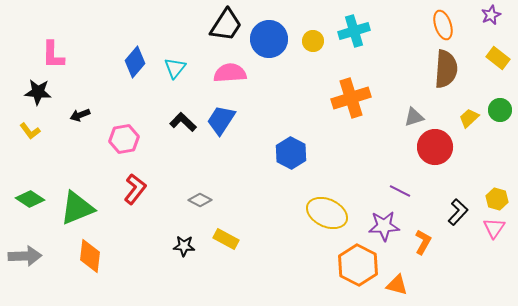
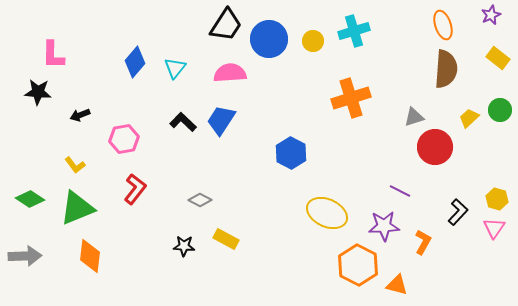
yellow L-shape at (30, 131): moved 45 px right, 34 px down
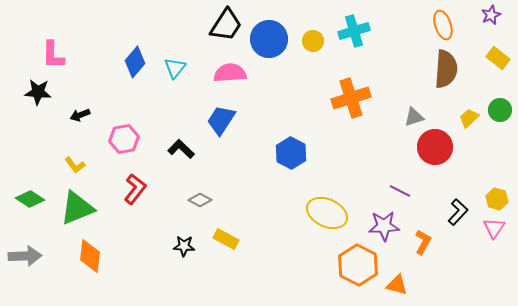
black L-shape at (183, 122): moved 2 px left, 27 px down
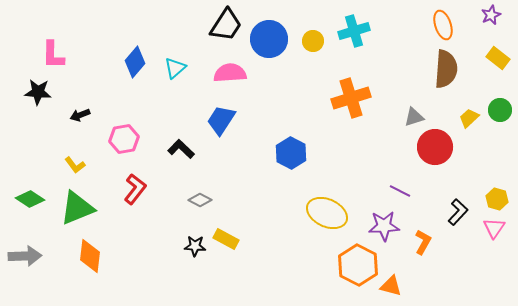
cyan triangle at (175, 68): rotated 10 degrees clockwise
black star at (184, 246): moved 11 px right
orange triangle at (397, 285): moved 6 px left, 1 px down
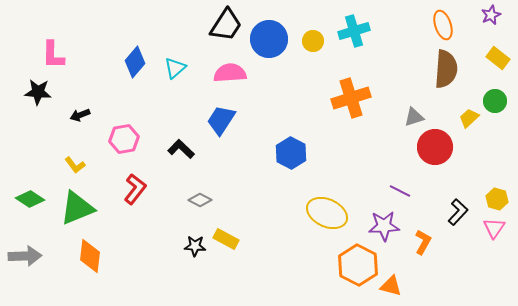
green circle at (500, 110): moved 5 px left, 9 px up
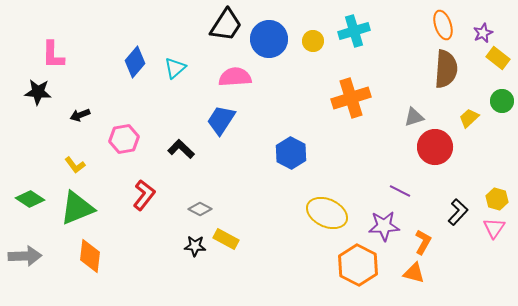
purple star at (491, 15): moved 8 px left, 18 px down
pink semicircle at (230, 73): moved 5 px right, 4 px down
green circle at (495, 101): moved 7 px right
red L-shape at (135, 189): moved 9 px right, 6 px down
gray diamond at (200, 200): moved 9 px down
orange triangle at (391, 286): moved 23 px right, 13 px up
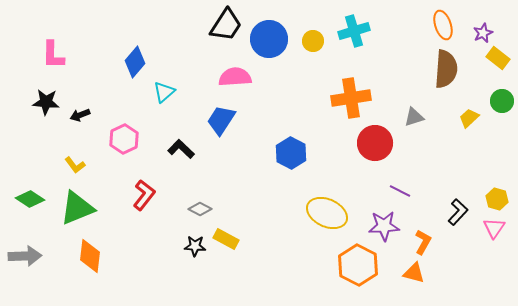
cyan triangle at (175, 68): moved 11 px left, 24 px down
black star at (38, 92): moved 8 px right, 10 px down
orange cross at (351, 98): rotated 9 degrees clockwise
pink hexagon at (124, 139): rotated 16 degrees counterclockwise
red circle at (435, 147): moved 60 px left, 4 px up
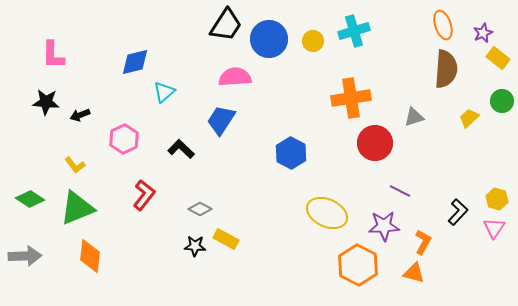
blue diamond at (135, 62): rotated 36 degrees clockwise
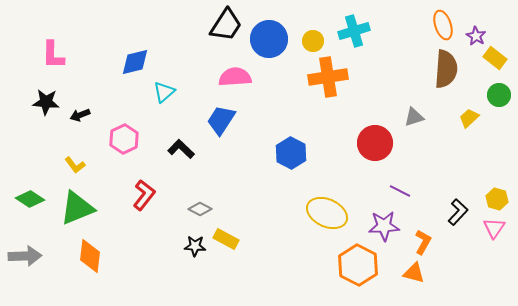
purple star at (483, 33): moved 7 px left, 3 px down; rotated 18 degrees counterclockwise
yellow rectangle at (498, 58): moved 3 px left
orange cross at (351, 98): moved 23 px left, 21 px up
green circle at (502, 101): moved 3 px left, 6 px up
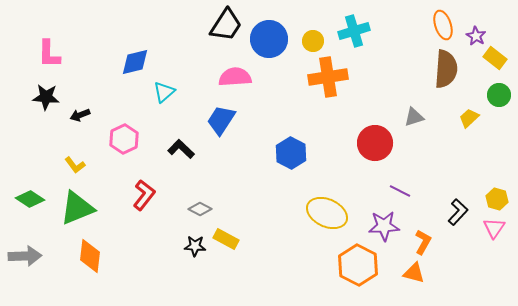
pink L-shape at (53, 55): moved 4 px left, 1 px up
black star at (46, 102): moved 5 px up
